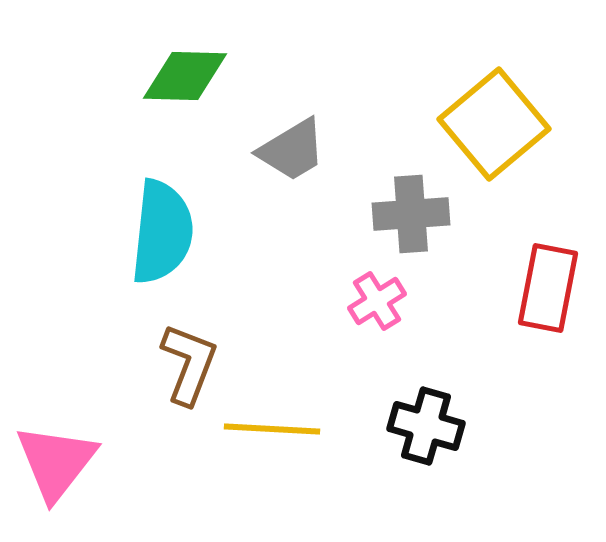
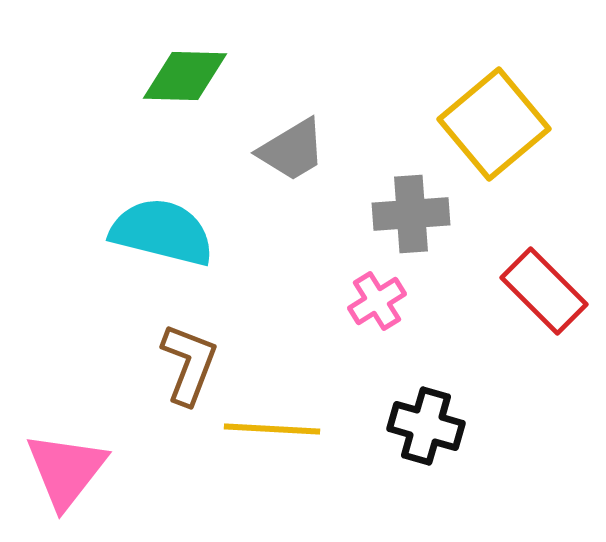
cyan semicircle: rotated 82 degrees counterclockwise
red rectangle: moved 4 px left, 3 px down; rotated 56 degrees counterclockwise
pink triangle: moved 10 px right, 8 px down
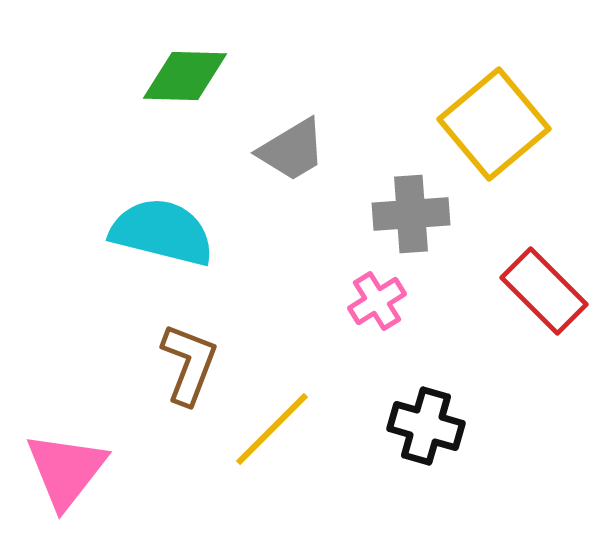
yellow line: rotated 48 degrees counterclockwise
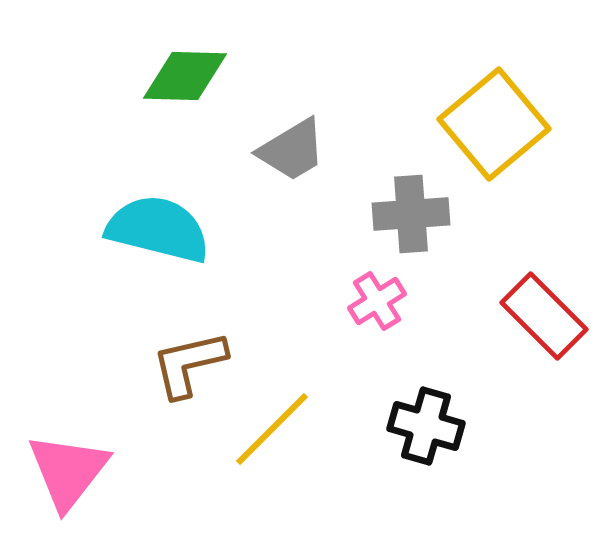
cyan semicircle: moved 4 px left, 3 px up
red rectangle: moved 25 px down
brown L-shape: rotated 124 degrees counterclockwise
pink triangle: moved 2 px right, 1 px down
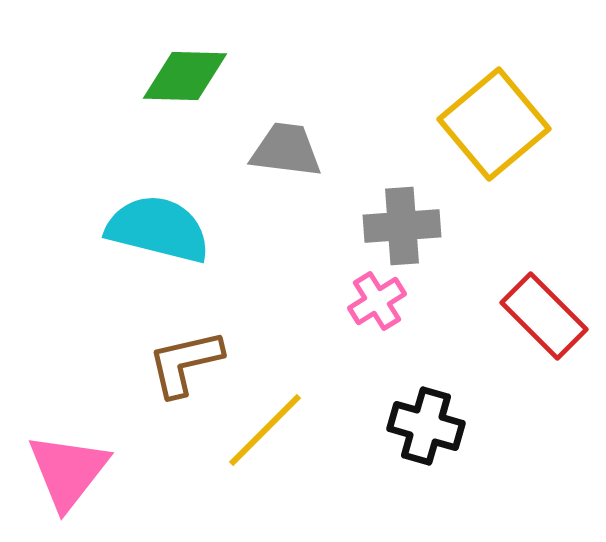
gray trapezoid: moved 6 px left; rotated 142 degrees counterclockwise
gray cross: moved 9 px left, 12 px down
brown L-shape: moved 4 px left, 1 px up
yellow line: moved 7 px left, 1 px down
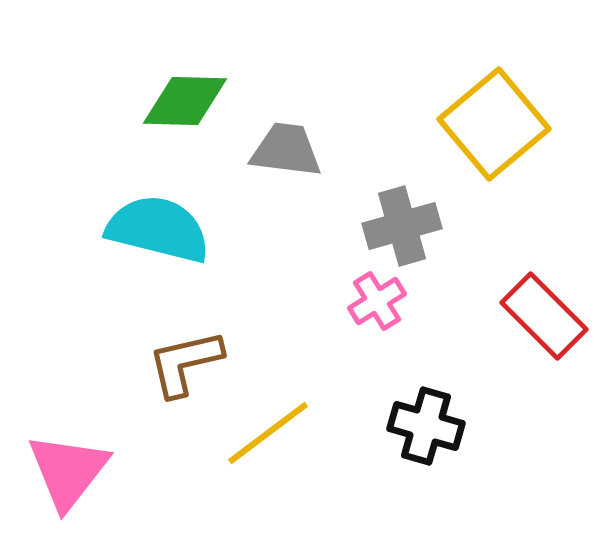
green diamond: moved 25 px down
gray cross: rotated 12 degrees counterclockwise
yellow line: moved 3 px right, 3 px down; rotated 8 degrees clockwise
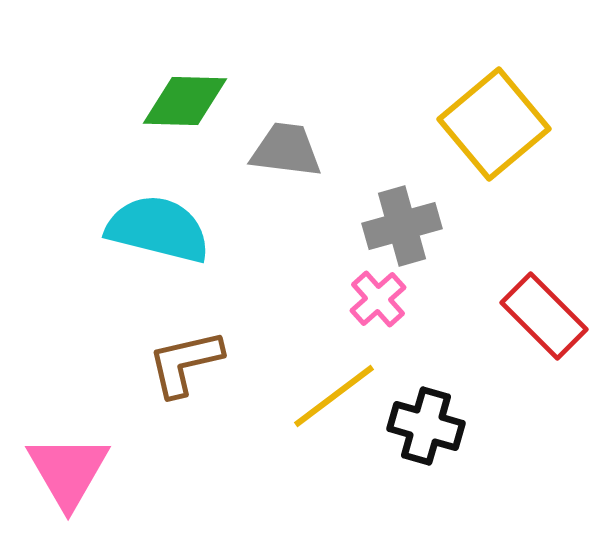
pink cross: moved 1 px right, 2 px up; rotated 10 degrees counterclockwise
yellow line: moved 66 px right, 37 px up
pink triangle: rotated 8 degrees counterclockwise
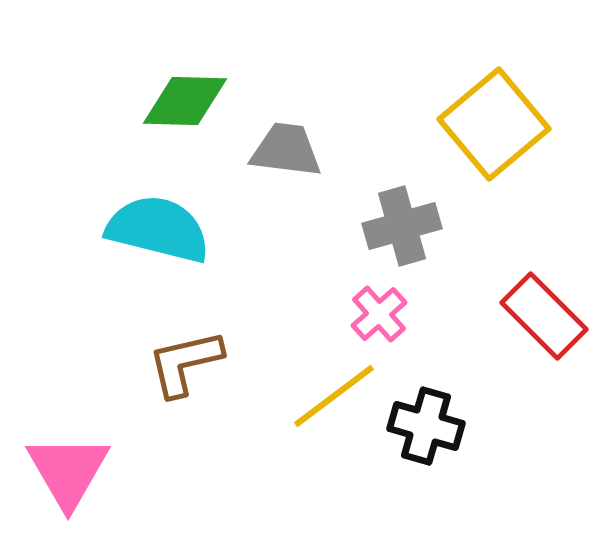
pink cross: moved 1 px right, 15 px down
